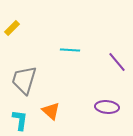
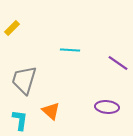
purple line: moved 1 px right, 1 px down; rotated 15 degrees counterclockwise
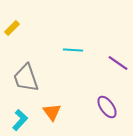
cyan line: moved 3 px right
gray trapezoid: moved 2 px right, 2 px up; rotated 36 degrees counterclockwise
purple ellipse: rotated 50 degrees clockwise
orange triangle: moved 1 px right, 1 px down; rotated 12 degrees clockwise
cyan L-shape: rotated 35 degrees clockwise
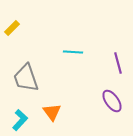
cyan line: moved 2 px down
purple line: rotated 40 degrees clockwise
purple ellipse: moved 5 px right, 6 px up
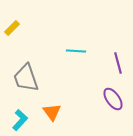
cyan line: moved 3 px right, 1 px up
purple ellipse: moved 1 px right, 2 px up
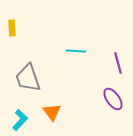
yellow rectangle: rotated 49 degrees counterclockwise
gray trapezoid: moved 2 px right
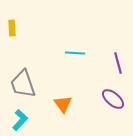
cyan line: moved 1 px left, 2 px down
gray trapezoid: moved 5 px left, 6 px down
purple ellipse: rotated 15 degrees counterclockwise
orange triangle: moved 11 px right, 8 px up
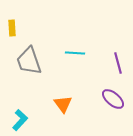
gray trapezoid: moved 6 px right, 23 px up
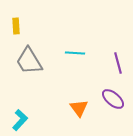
yellow rectangle: moved 4 px right, 2 px up
gray trapezoid: rotated 12 degrees counterclockwise
orange triangle: moved 16 px right, 4 px down
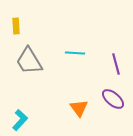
purple line: moved 2 px left, 1 px down
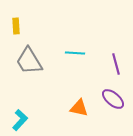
orange triangle: rotated 42 degrees counterclockwise
